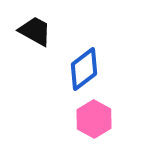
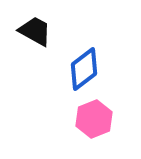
pink hexagon: rotated 9 degrees clockwise
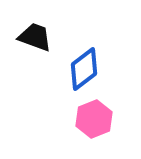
black trapezoid: moved 6 px down; rotated 9 degrees counterclockwise
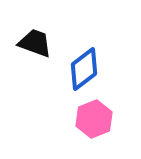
black trapezoid: moved 6 px down
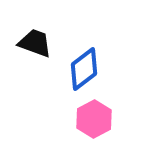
pink hexagon: rotated 6 degrees counterclockwise
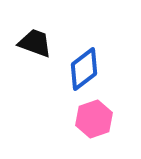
pink hexagon: rotated 9 degrees clockwise
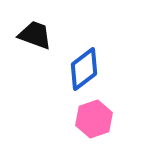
black trapezoid: moved 8 px up
